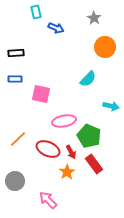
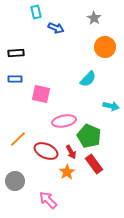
red ellipse: moved 2 px left, 2 px down
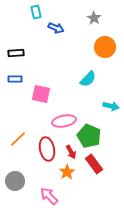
red ellipse: moved 1 px right, 2 px up; rotated 55 degrees clockwise
pink arrow: moved 1 px right, 4 px up
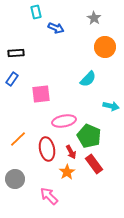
blue rectangle: moved 3 px left; rotated 56 degrees counterclockwise
pink square: rotated 18 degrees counterclockwise
gray circle: moved 2 px up
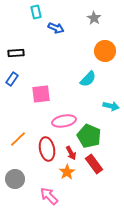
orange circle: moved 4 px down
red arrow: moved 1 px down
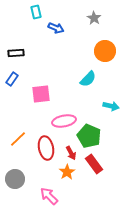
red ellipse: moved 1 px left, 1 px up
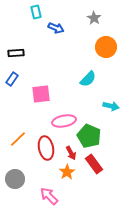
orange circle: moved 1 px right, 4 px up
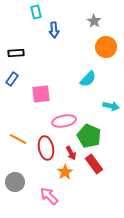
gray star: moved 3 px down
blue arrow: moved 2 px left, 2 px down; rotated 63 degrees clockwise
orange line: rotated 72 degrees clockwise
orange star: moved 2 px left
gray circle: moved 3 px down
